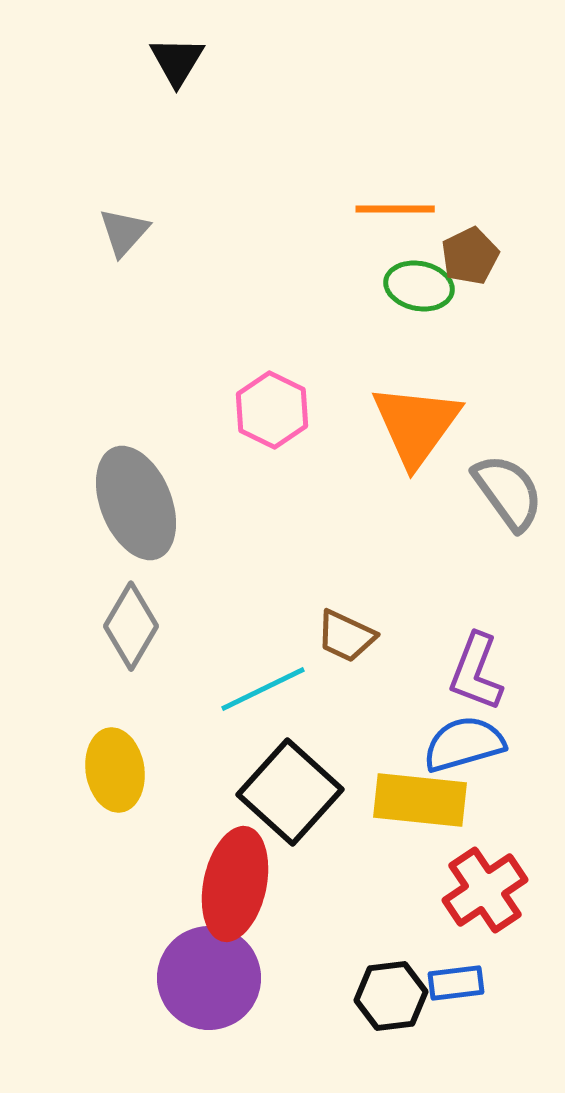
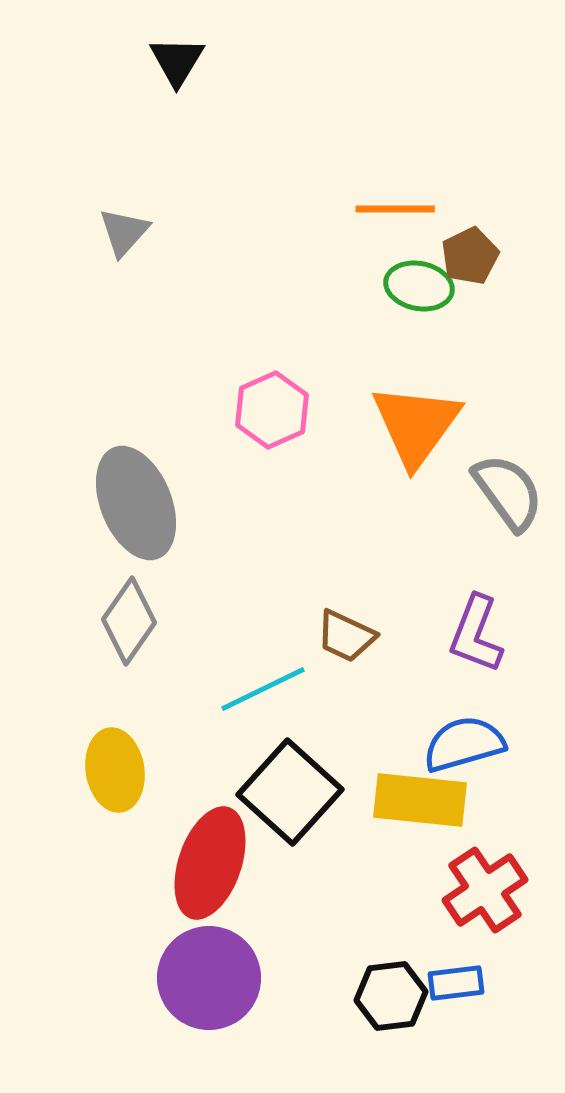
pink hexagon: rotated 10 degrees clockwise
gray diamond: moved 2 px left, 5 px up; rotated 4 degrees clockwise
purple L-shape: moved 38 px up
red ellipse: moved 25 px left, 21 px up; rotated 7 degrees clockwise
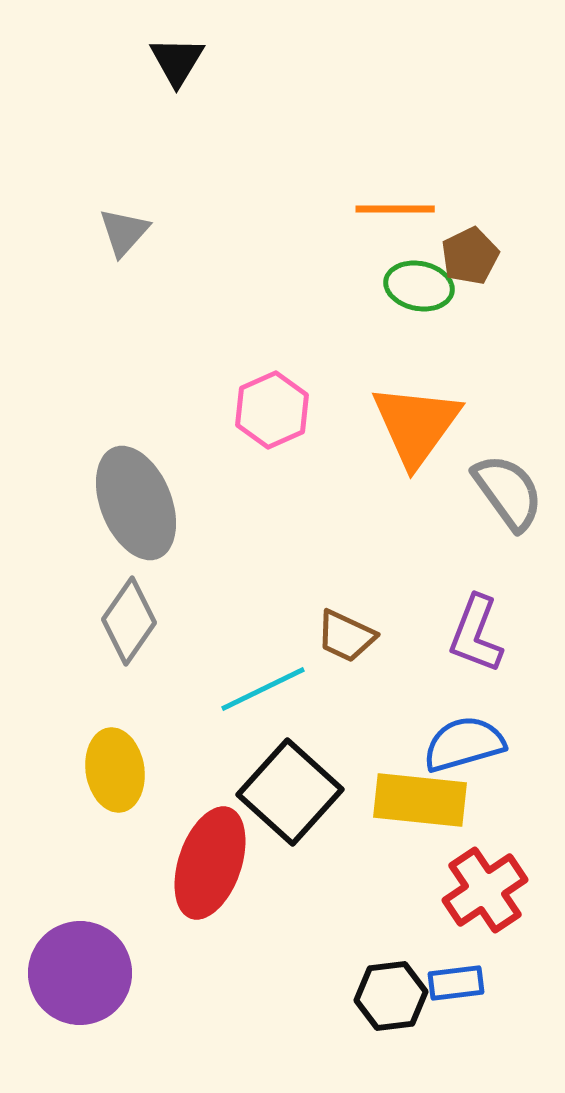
purple circle: moved 129 px left, 5 px up
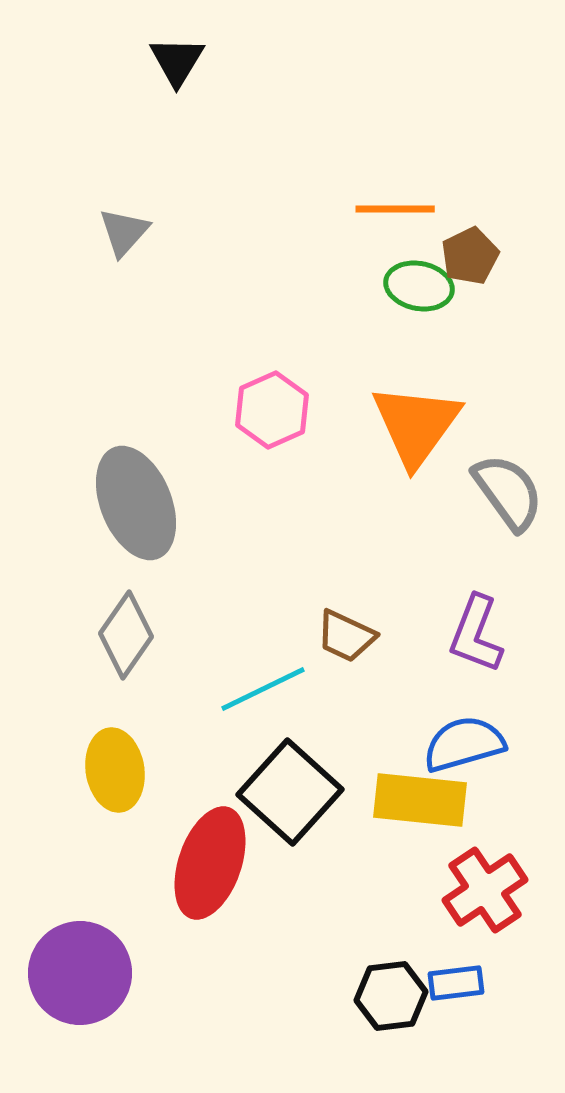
gray diamond: moved 3 px left, 14 px down
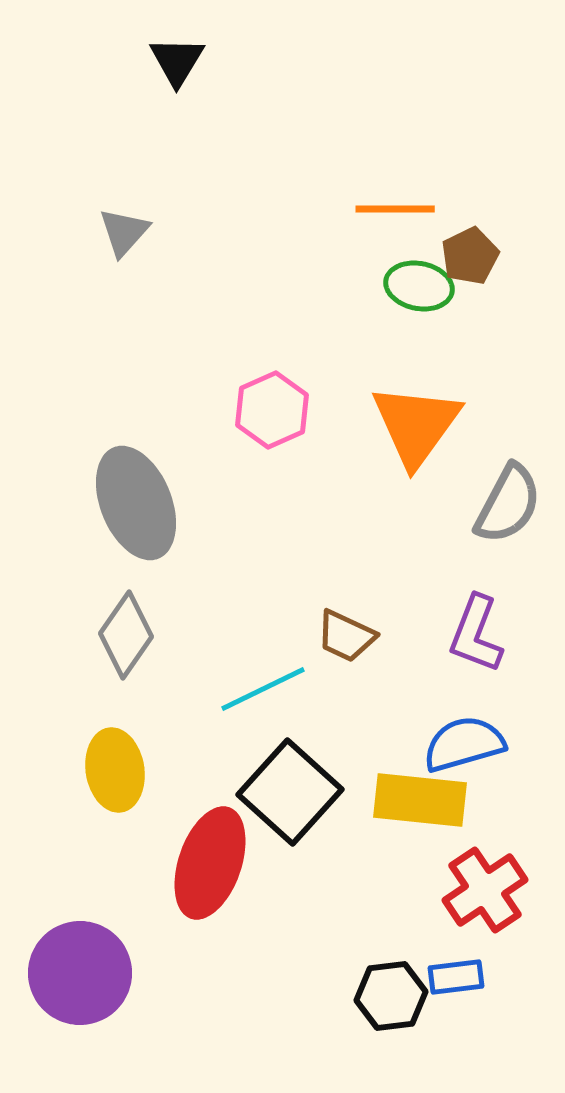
gray semicircle: moved 12 px down; rotated 64 degrees clockwise
blue rectangle: moved 6 px up
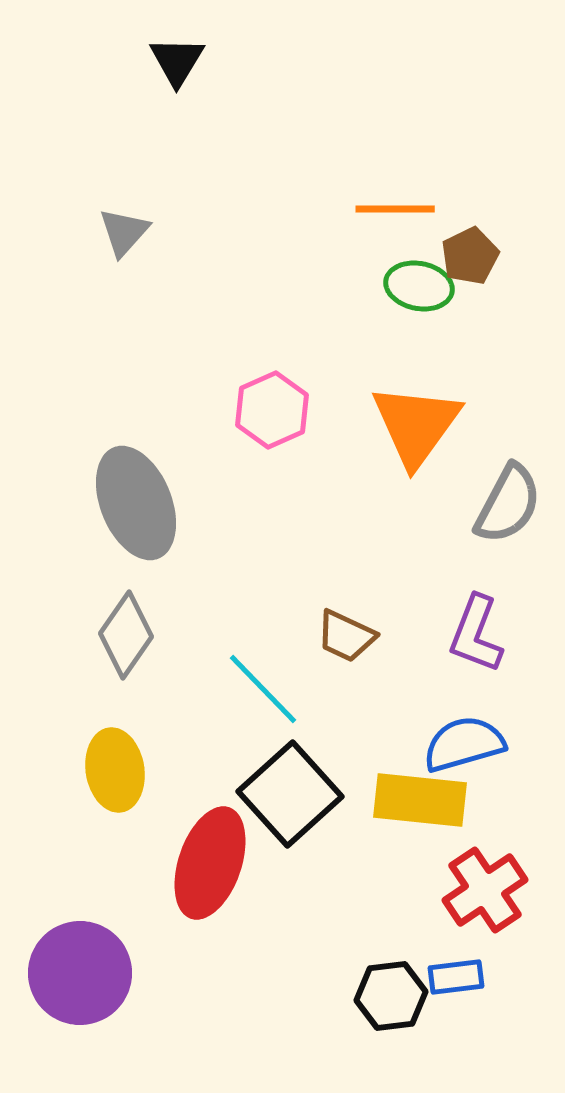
cyan line: rotated 72 degrees clockwise
black square: moved 2 px down; rotated 6 degrees clockwise
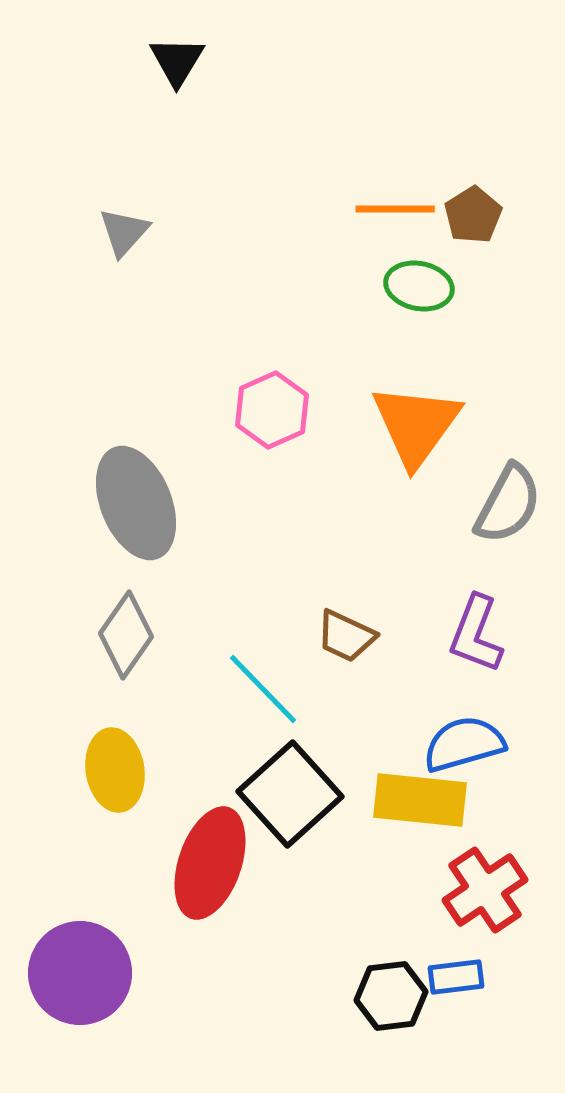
brown pentagon: moved 3 px right, 41 px up; rotated 6 degrees counterclockwise
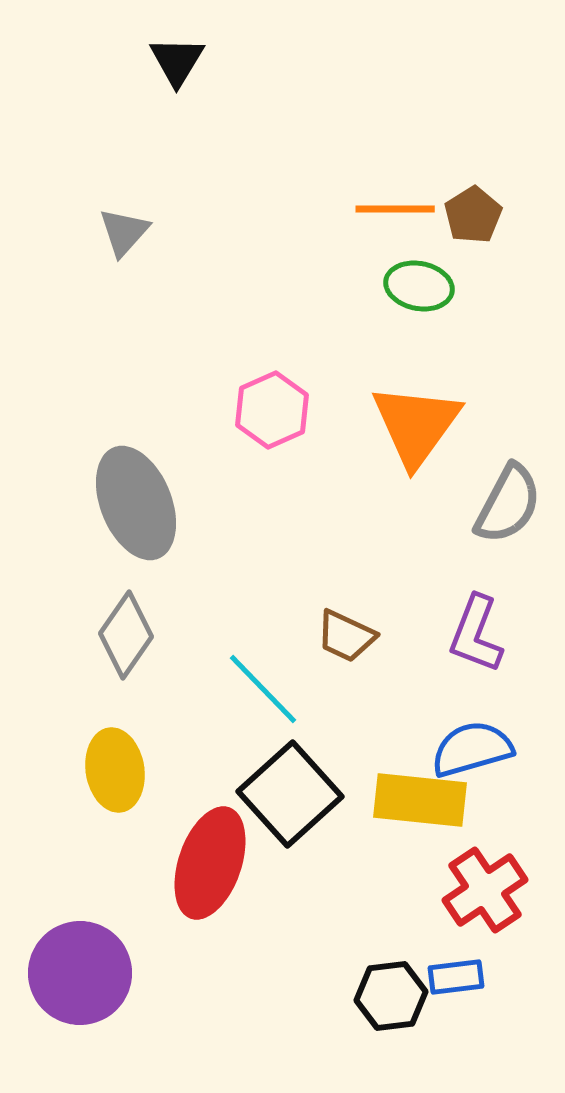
blue semicircle: moved 8 px right, 5 px down
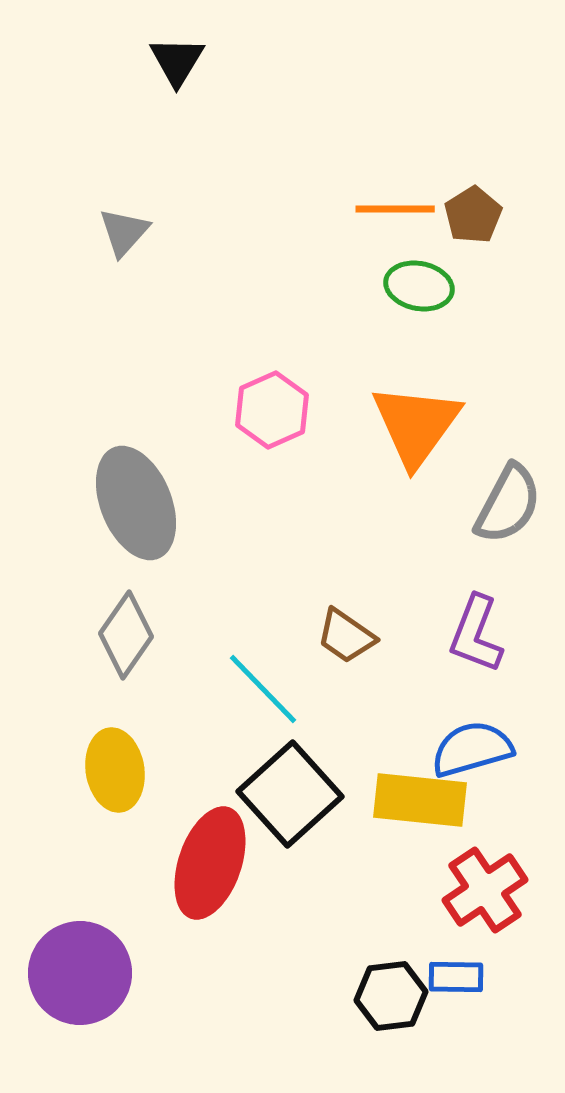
brown trapezoid: rotated 10 degrees clockwise
blue rectangle: rotated 8 degrees clockwise
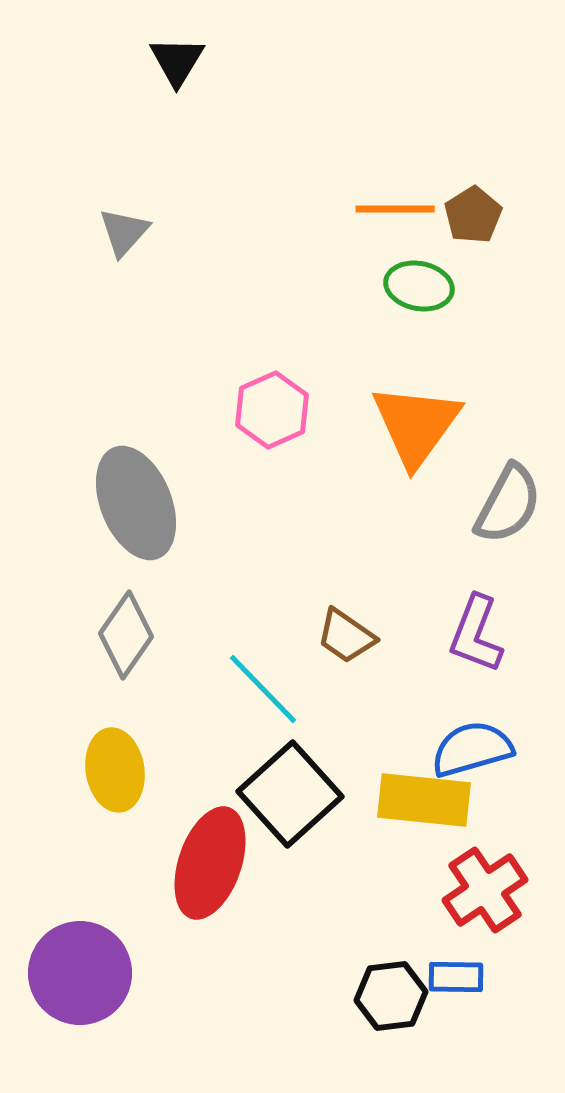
yellow rectangle: moved 4 px right
